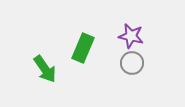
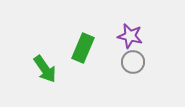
purple star: moved 1 px left
gray circle: moved 1 px right, 1 px up
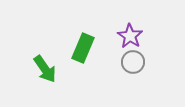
purple star: rotated 20 degrees clockwise
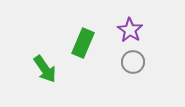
purple star: moved 6 px up
green rectangle: moved 5 px up
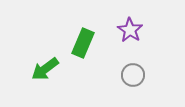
gray circle: moved 13 px down
green arrow: rotated 88 degrees clockwise
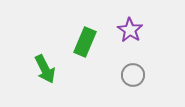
green rectangle: moved 2 px right, 1 px up
green arrow: rotated 80 degrees counterclockwise
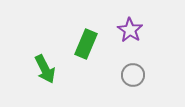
green rectangle: moved 1 px right, 2 px down
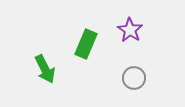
gray circle: moved 1 px right, 3 px down
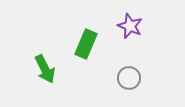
purple star: moved 4 px up; rotated 10 degrees counterclockwise
gray circle: moved 5 px left
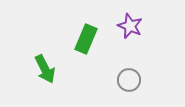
green rectangle: moved 5 px up
gray circle: moved 2 px down
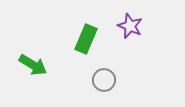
green arrow: moved 12 px left, 4 px up; rotated 32 degrees counterclockwise
gray circle: moved 25 px left
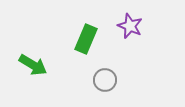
gray circle: moved 1 px right
